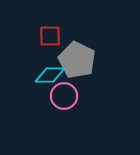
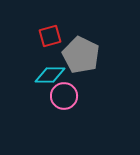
red square: rotated 15 degrees counterclockwise
gray pentagon: moved 4 px right, 5 px up
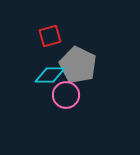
gray pentagon: moved 3 px left, 10 px down
pink circle: moved 2 px right, 1 px up
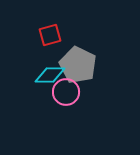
red square: moved 1 px up
pink circle: moved 3 px up
